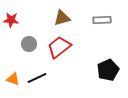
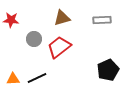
gray circle: moved 5 px right, 5 px up
orange triangle: rotated 24 degrees counterclockwise
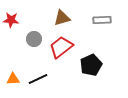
red trapezoid: moved 2 px right
black pentagon: moved 17 px left, 5 px up
black line: moved 1 px right, 1 px down
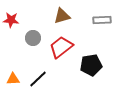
brown triangle: moved 2 px up
gray circle: moved 1 px left, 1 px up
black pentagon: rotated 15 degrees clockwise
black line: rotated 18 degrees counterclockwise
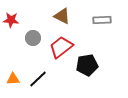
brown triangle: rotated 42 degrees clockwise
black pentagon: moved 4 px left
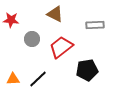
brown triangle: moved 7 px left, 2 px up
gray rectangle: moved 7 px left, 5 px down
gray circle: moved 1 px left, 1 px down
black pentagon: moved 5 px down
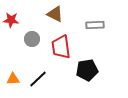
red trapezoid: rotated 60 degrees counterclockwise
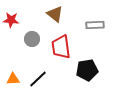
brown triangle: rotated 12 degrees clockwise
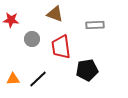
brown triangle: rotated 18 degrees counterclockwise
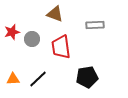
red star: moved 1 px right, 12 px down; rotated 21 degrees counterclockwise
black pentagon: moved 7 px down
